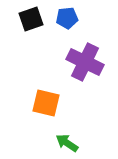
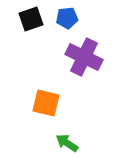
purple cross: moved 1 px left, 5 px up
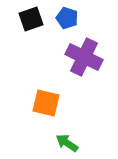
blue pentagon: rotated 25 degrees clockwise
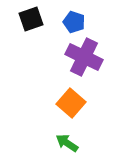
blue pentagon: moved 7 px right, 4 px down
orange square: moved 25 px right; rotated 28 degrees clockwise
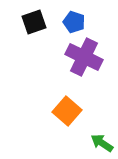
black square: moved 3 px right, 3 px down
orange square: moved 4 px left, 8 px down
green arrow: moved 35 px right
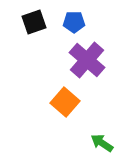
blue pentagon: rotated 20 degrees counterclockwise
purple cross: moved 3 px right, 3 px down; rotated 15 degrees clockwise
orange square: moved 2 px left, 9 px up
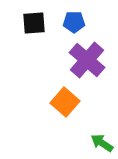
black square: moved 1 px down; rotated 15 degrees clockwise
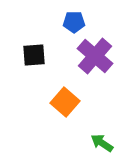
black square: moved 32 px down
purple cross: moved 8 px right, 4 px up
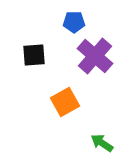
orange square: rotated 20 degrees clockwise
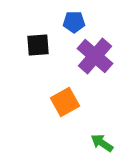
black square: moved 4 px right, 10 px up
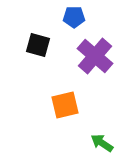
blue pentagon: moved 5 px up
black square: rotated 20 degrees clockwise
orange square: moved 3 px down; rotated 16 degrees clockwise
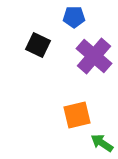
black square: rotated 10 degrees clockwise
purple cross: moved 1 px left
orange square: moved 12 px right, 10 px down
